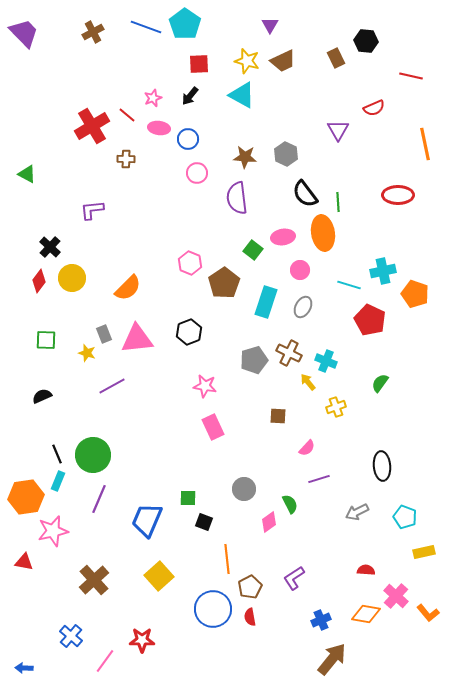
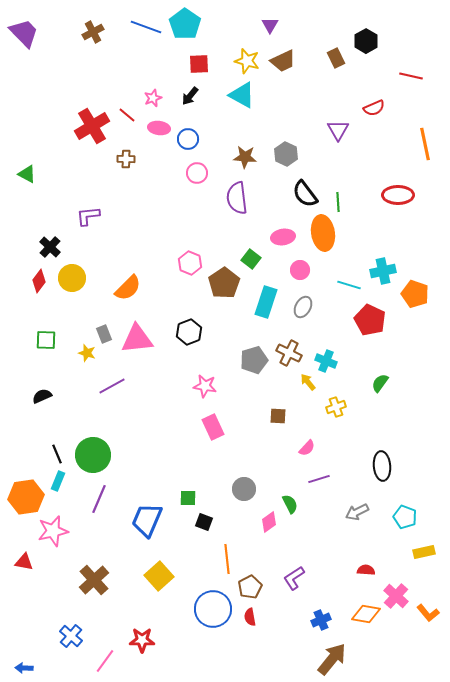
black hexagon at (366, 41): rotated 25 degrees clockwise
purple L-shape at (92, 210): moved 4 px left, 6 px down
green square at (253, 250): moved 2 px left, 9 px down
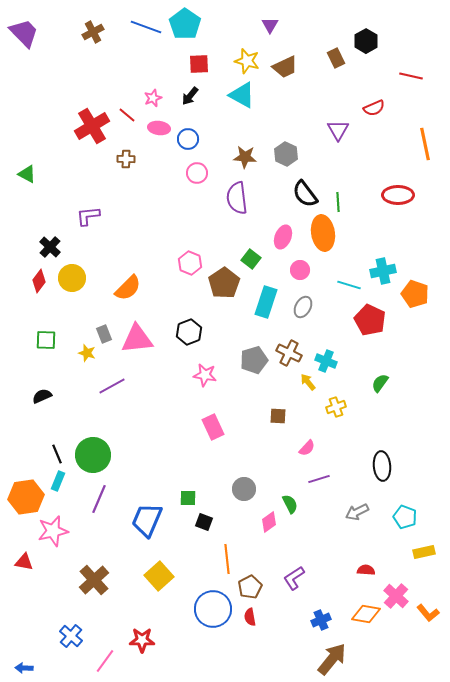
brown trapezoid at (283, 61): moved 2 px right, 6 px down
pink ellipse at (283, 237): rotated 60 degrees counterclockwise
pink star at (205, 386): moved 11 px up
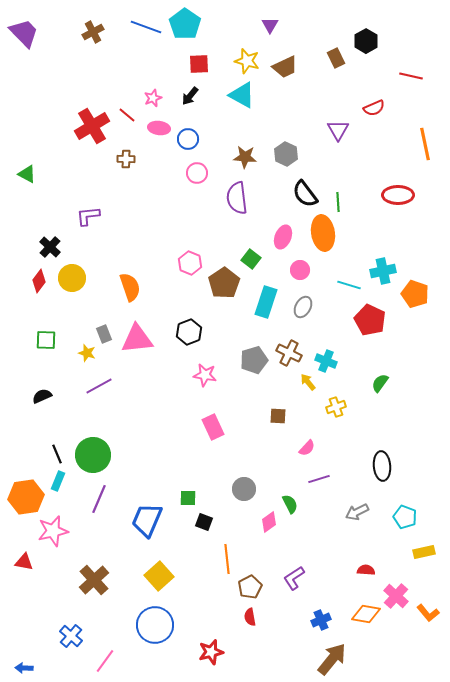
orange semicircle at (128, 288): moved 2 px right, 1 px up; rotated 64 degrees counterclockwise
purple line at (112, 386): moved 13 px left
blue circle at (213, 609): moved 58 px left, 16 px down
red star at (142, 640): moved 69 px right, 12 px down; rotated 15 degrees counterclockwise
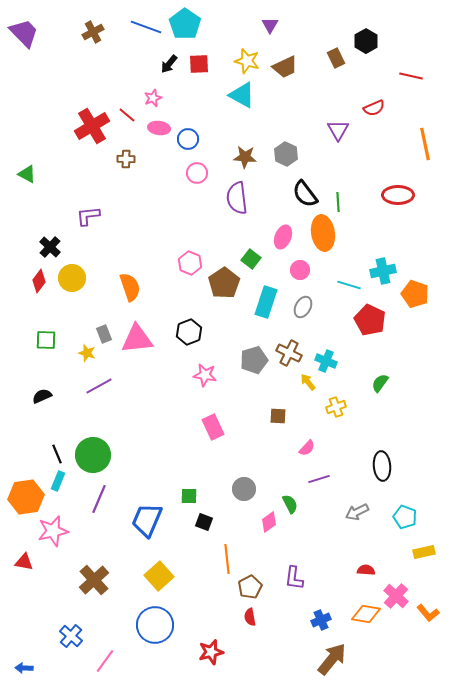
black arrow at (190, 96): moved 21 px left, 32 px up
green square at (188, 498): moved 1 px right, 2 px up
purple L-shape at (294, 578): rotated 50 degrees counterclockwise
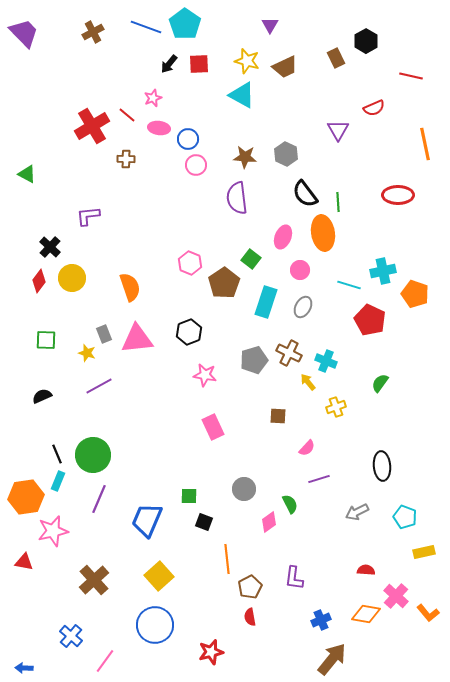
pink circle at (197, 173): moved 1 px left, 8 px up
